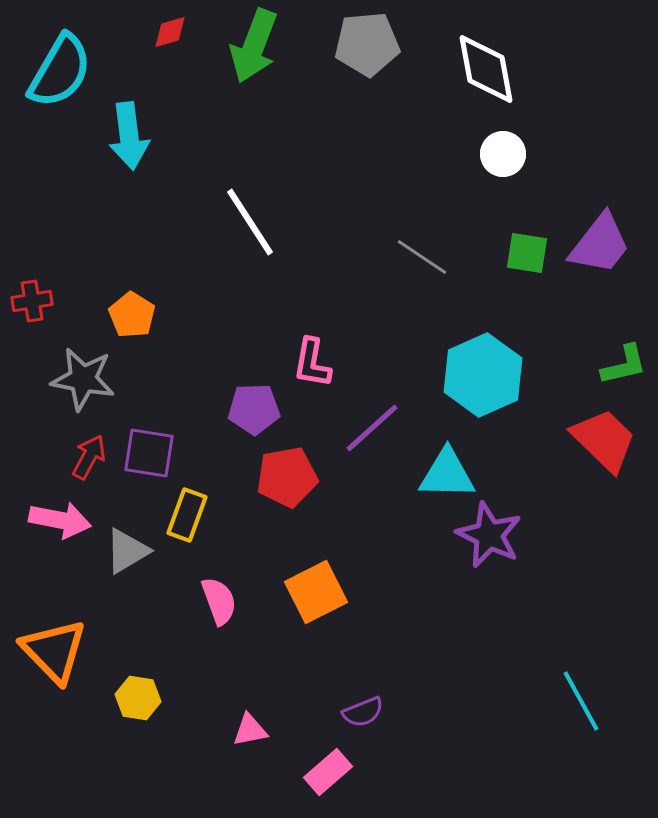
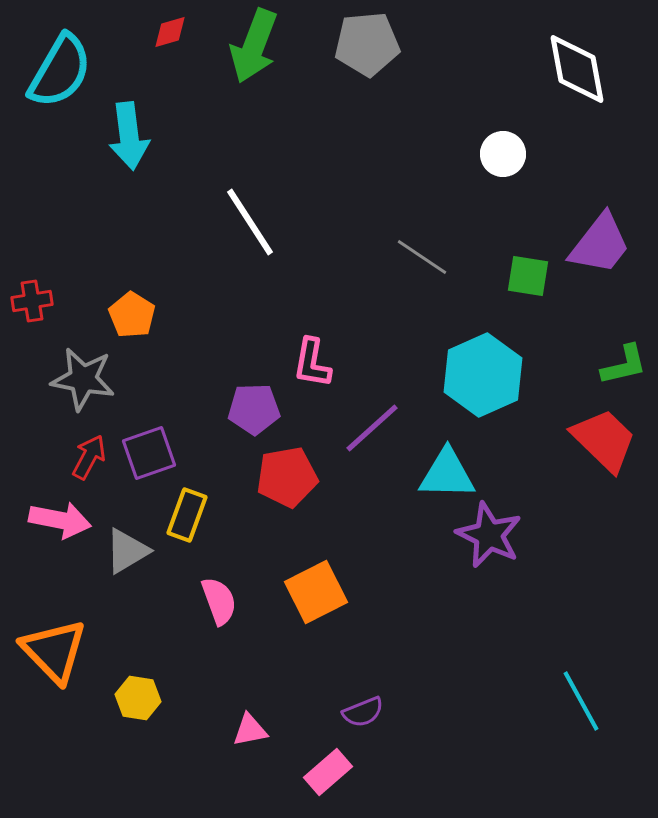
white diamond: moved 91 px right
green square: moved 1 px right, 23 px down
purple square: rotated 28 degrees counterclockwise
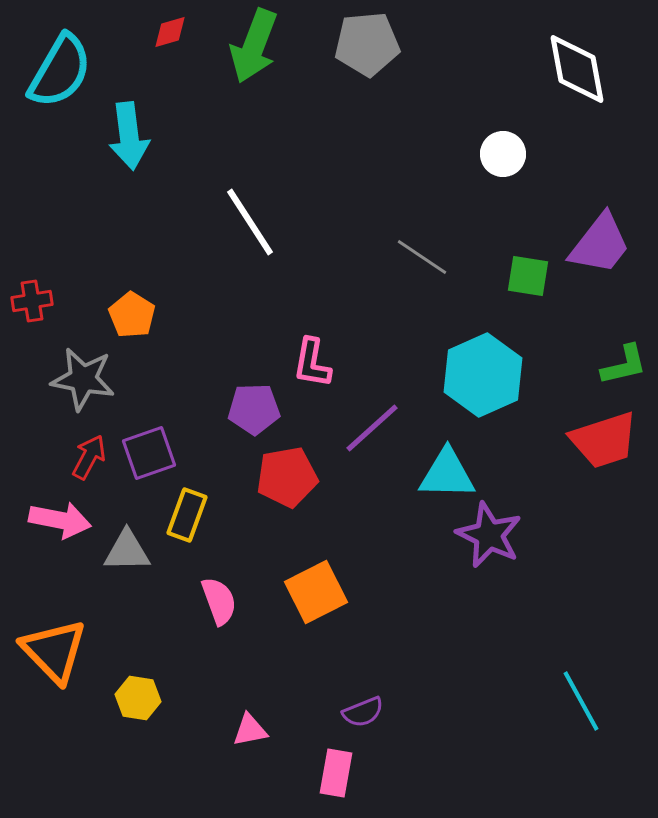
red trapezoid: rotated 118 degrees clockwise
gray triangle: rotated 30 degrees clockwise
pink rectangle: moved 8 px right, 1 px down; rotated 39 degrees counterclockwise
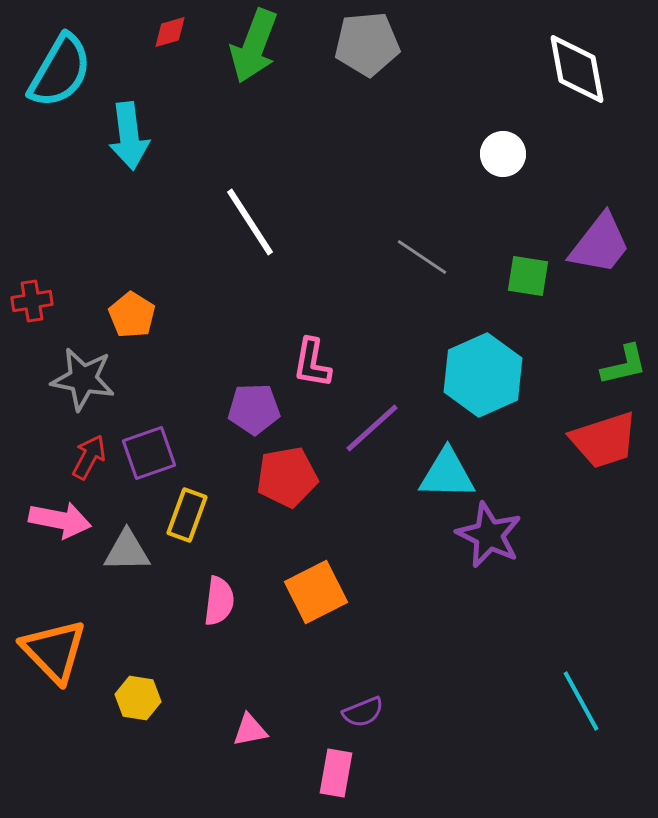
pink semicircle: rotated 27 degrees clockwise
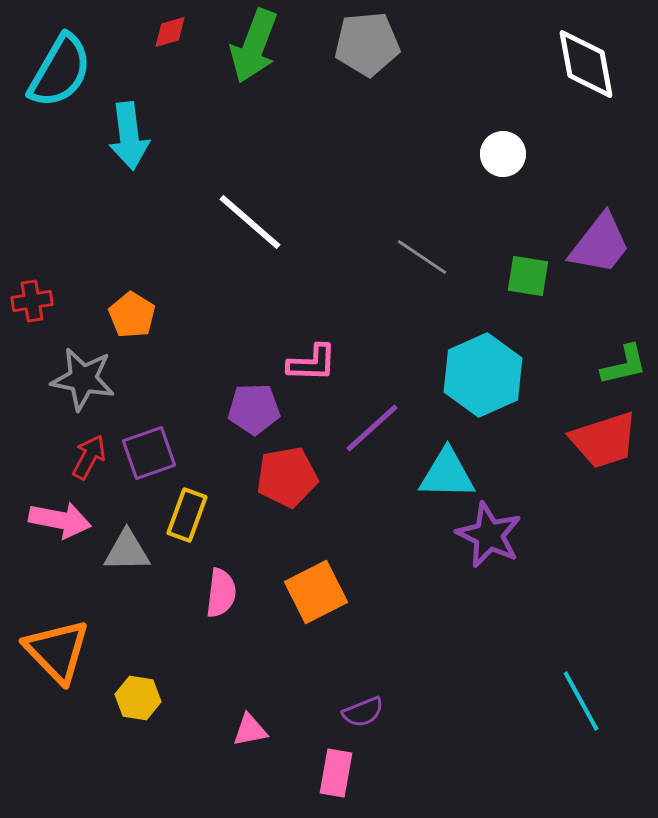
white diamond: moved 9 px right, 5 px up
white line: rotated 16 degrees counterclockwise
pink L-shape: rotated 98 degrees counterclockwise
pink semicircle: moved 2 px right, 8 px up
orange triangle: moved 3 px right
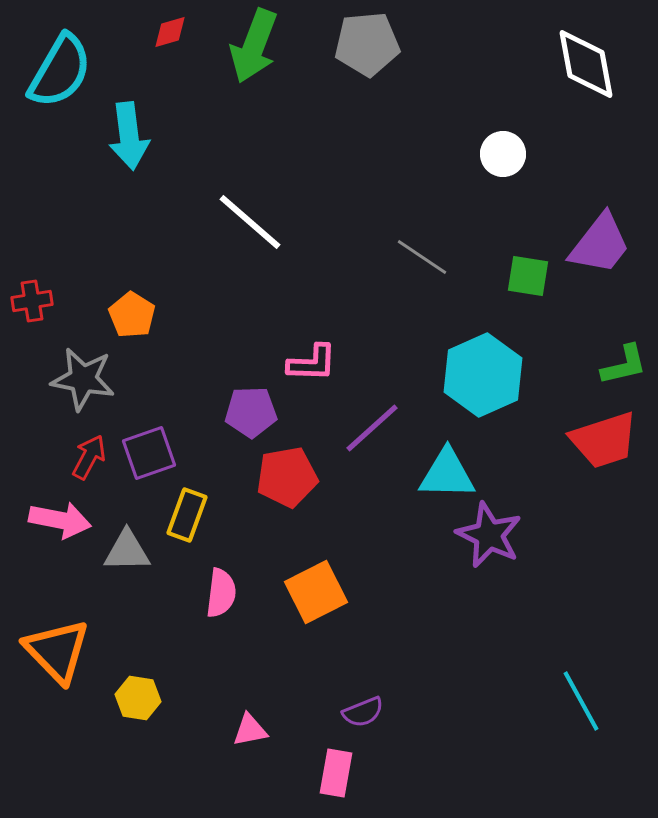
purple pentagon: moved 3 px left, 3 px down
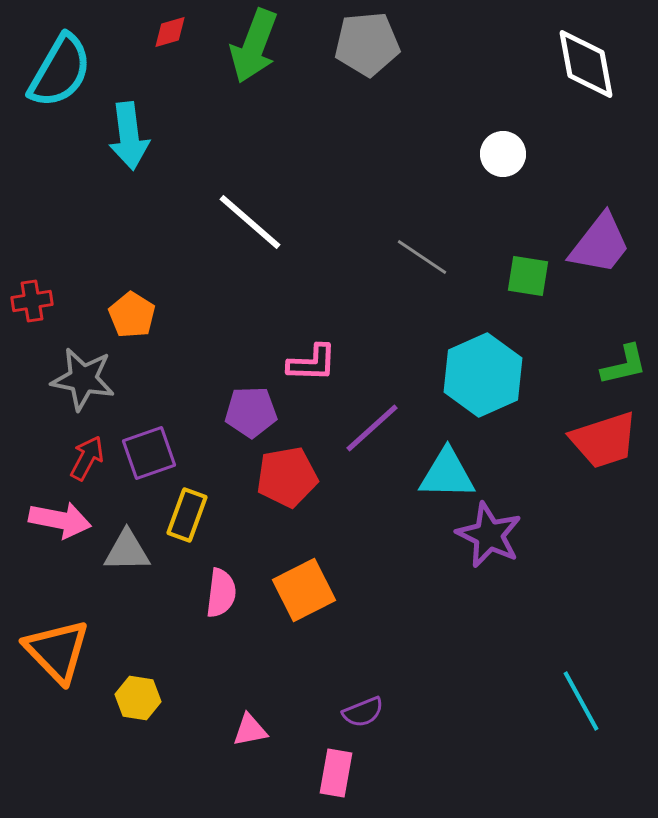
red arrow: moved 2 px left, 1 px down
orange square: moved 12 px left, 2 px up
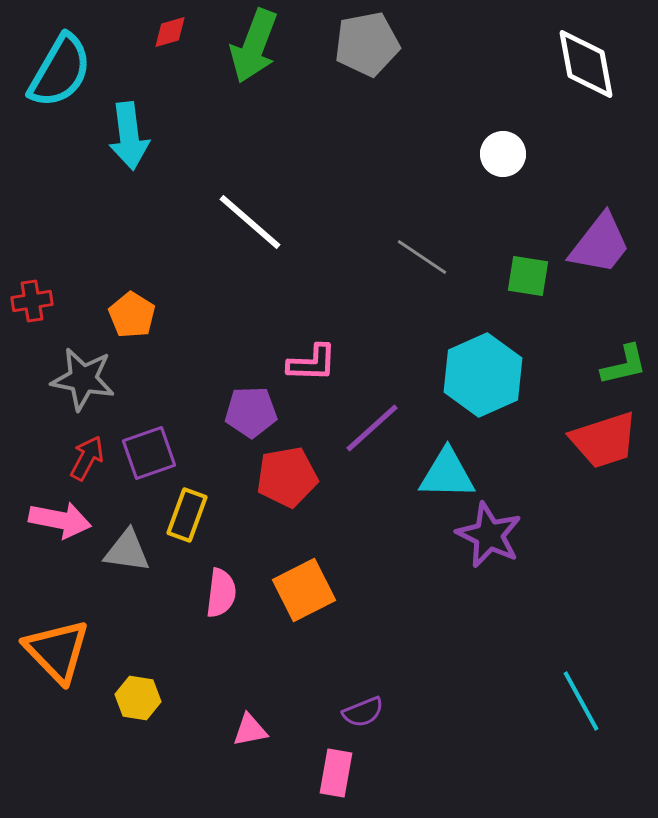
gray pentagon: rotated 6 degrees counterclockwise
gray triangle: rotated 9 degrees clockwise
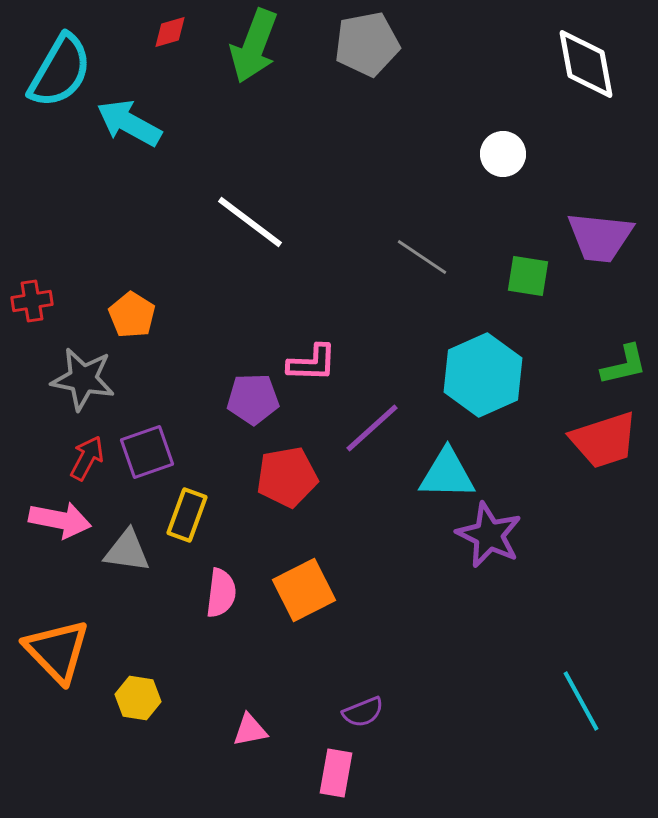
cyan arrow: moved 13 px up; rotated 126 degrees clockwise
white line: rotated 4 degrees counterclockwise
purple trapezoid: moved 7 px up; rotated 58 degrees clockwise
purple pentagon: moved 2 px right, 13 px up
purple square: moved 2 px left, 1 px up
